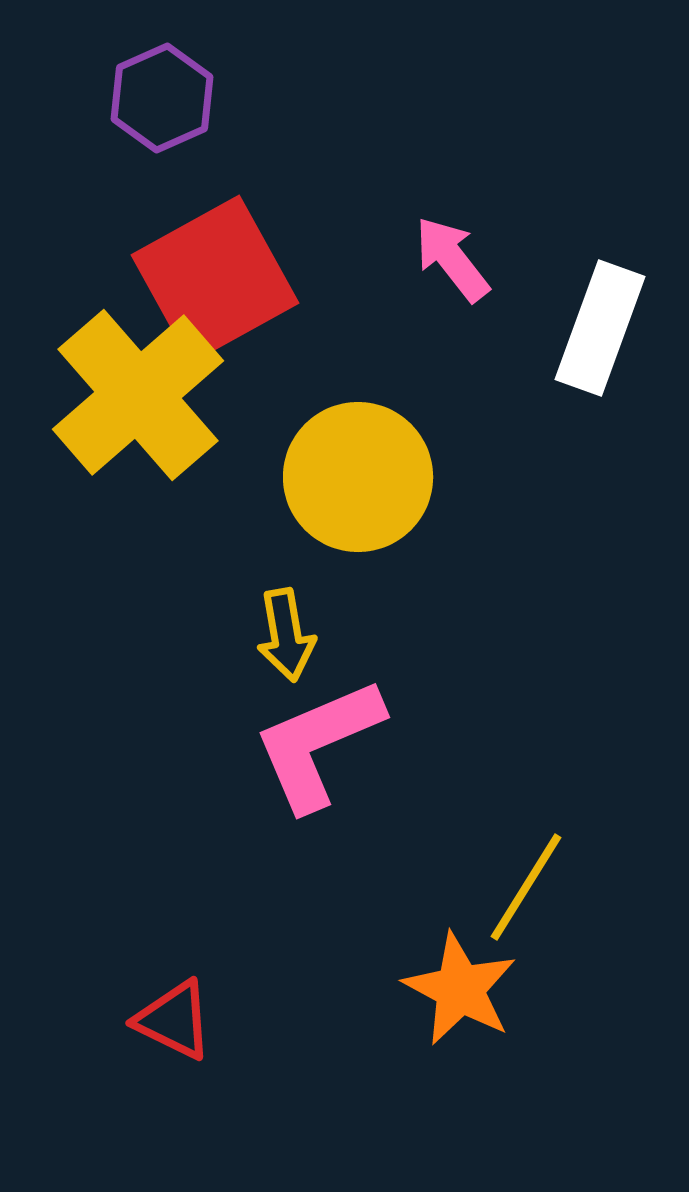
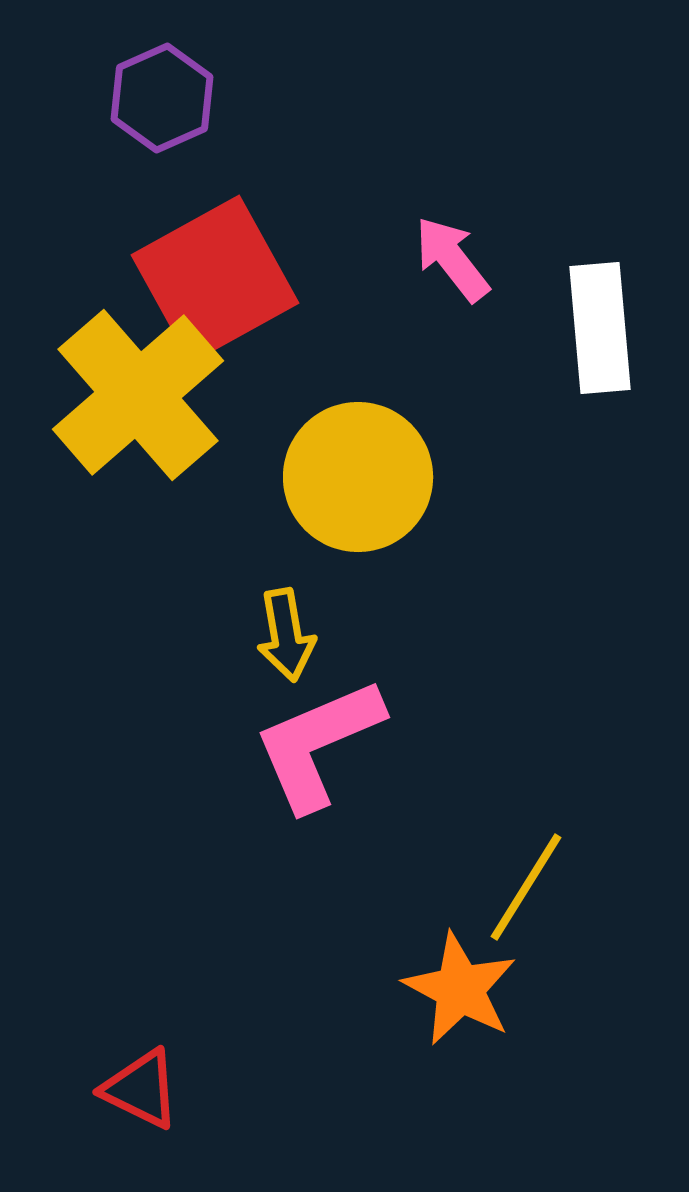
white rectangle: rotated 25 degrees counterclockwise
red triangle: moved 33 px left, 69 px down
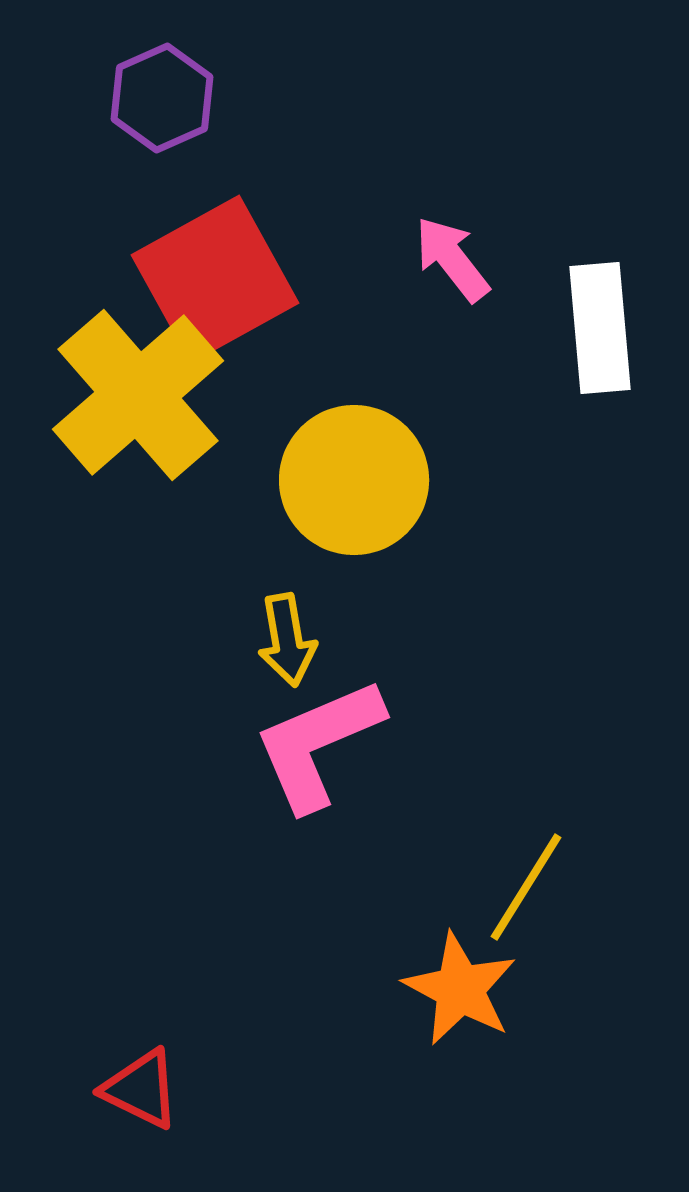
yellow circle: moved 4 px left, 3 px down
yellow arrow: moved 1 px right, 5 px down
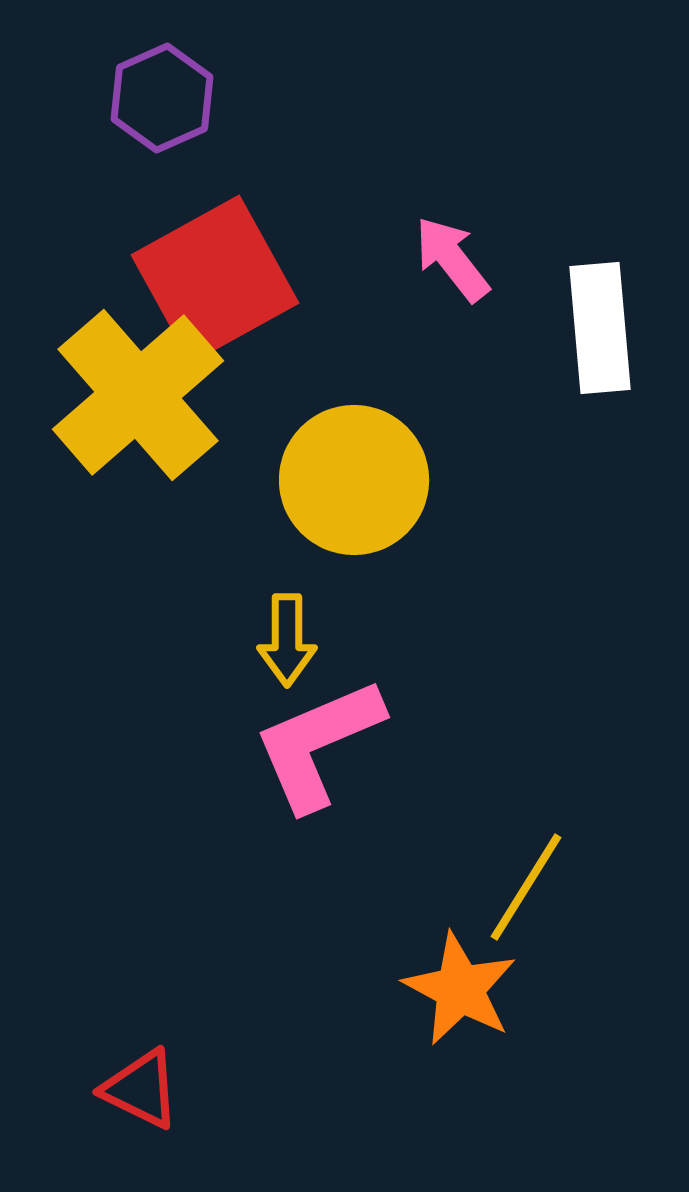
yellow arrow: rotated 10 degrees clockwise
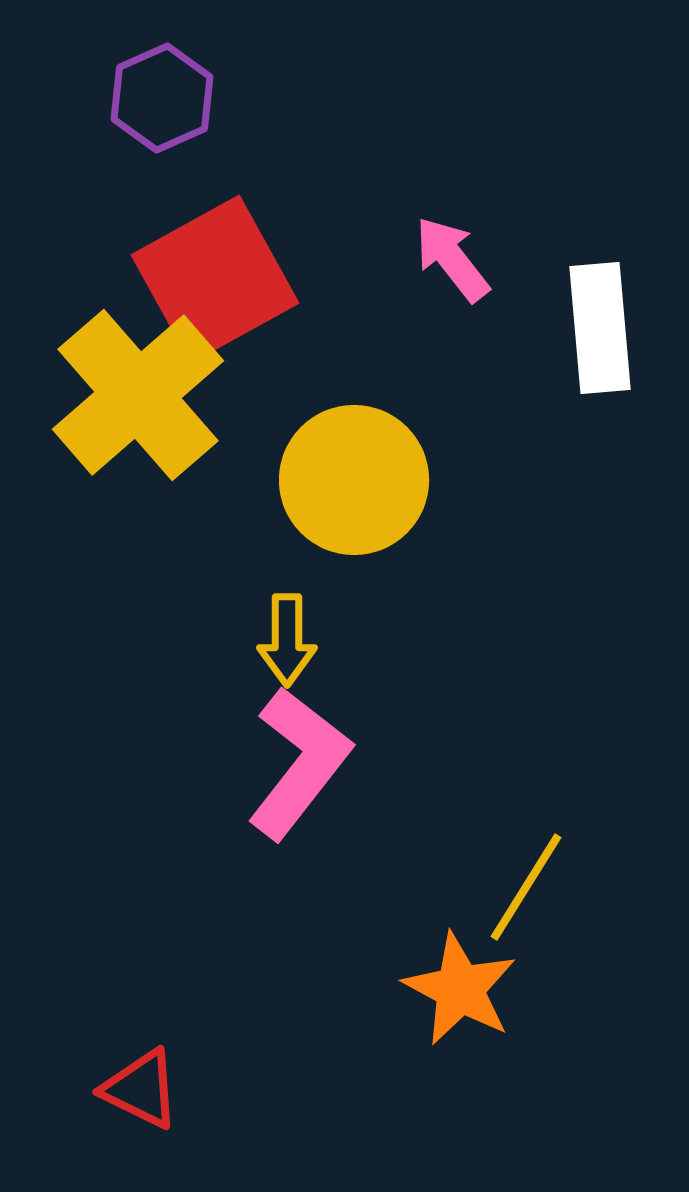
pink L-shape: moved 19 px left, 19 px down; rotated 151 degrees clockwise
